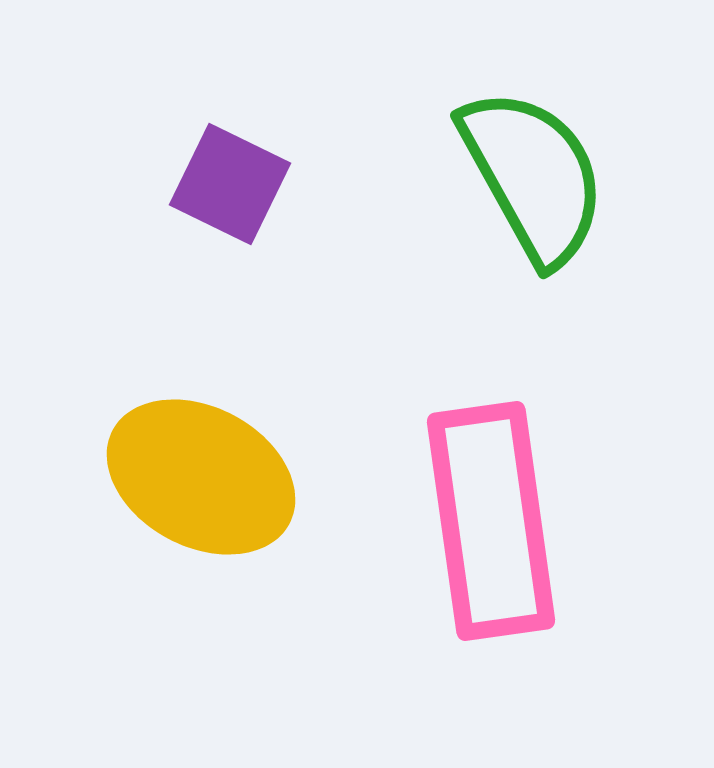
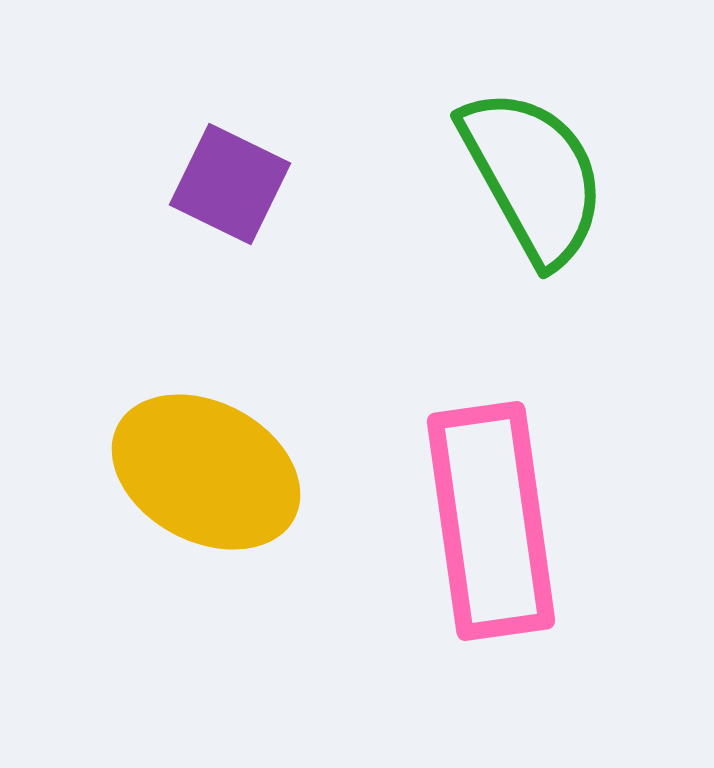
yellow ellipse: moved 5 px right, 5 px up
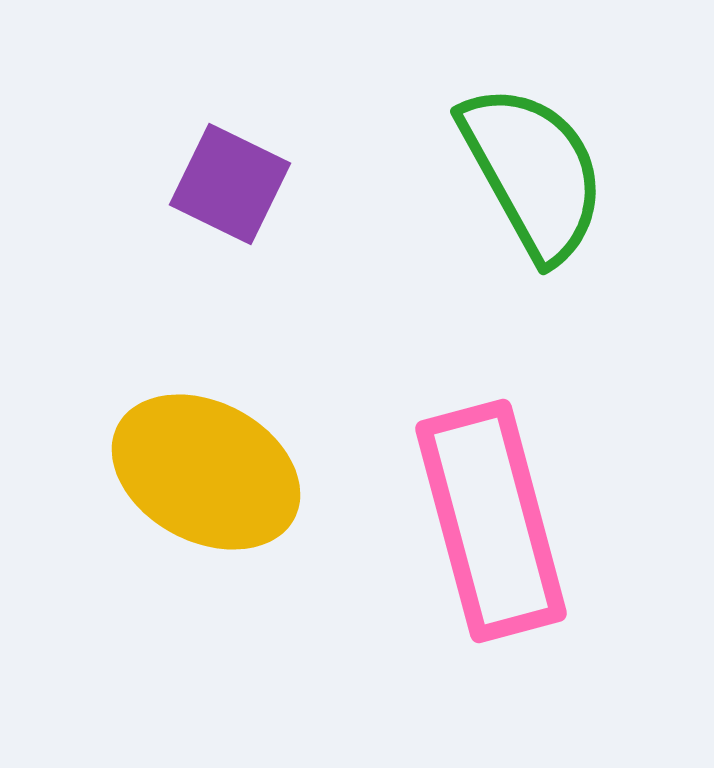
green semicircle: moved 4 px up
pink rectangle: rotated 7 degrees counterclockwise
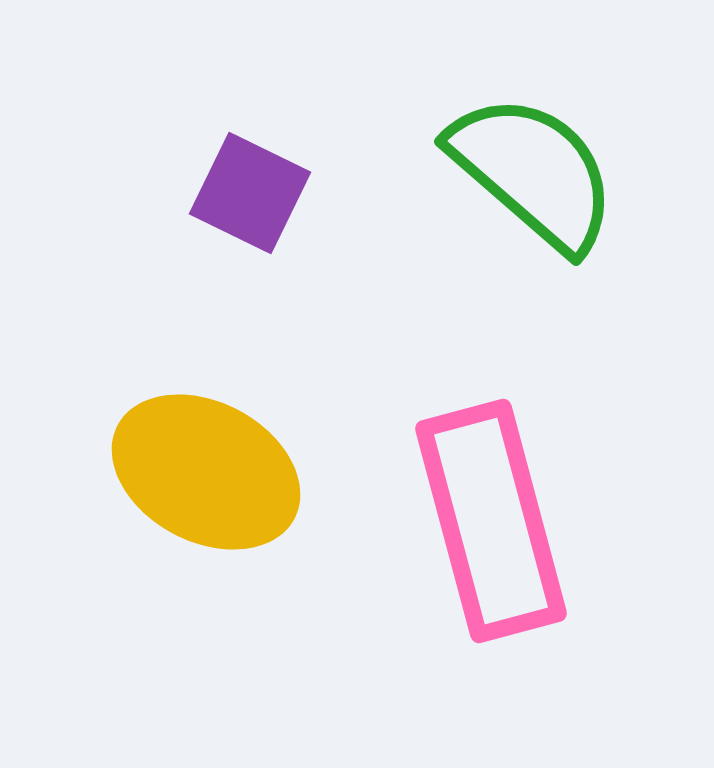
green semicircle: rotated 20 degrees counterclockwise
purple square: moved 20 px right, 9 px down
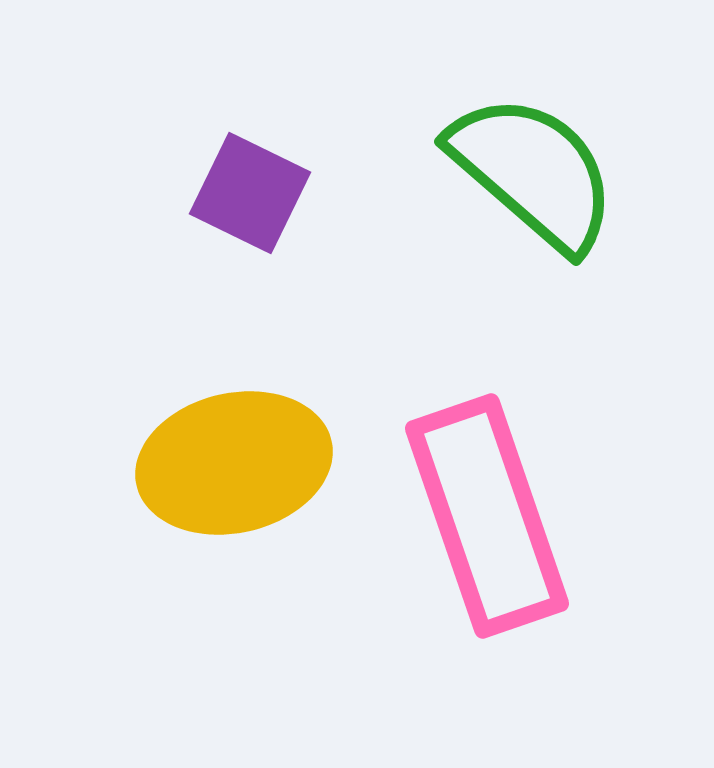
yellow ellipse: moved 28 px right, 9 px up; rotated 41 degrees counterclockwise
pink rectangle: moved 4 px left, 5 px up; rotated 4 degrees counterclockwise
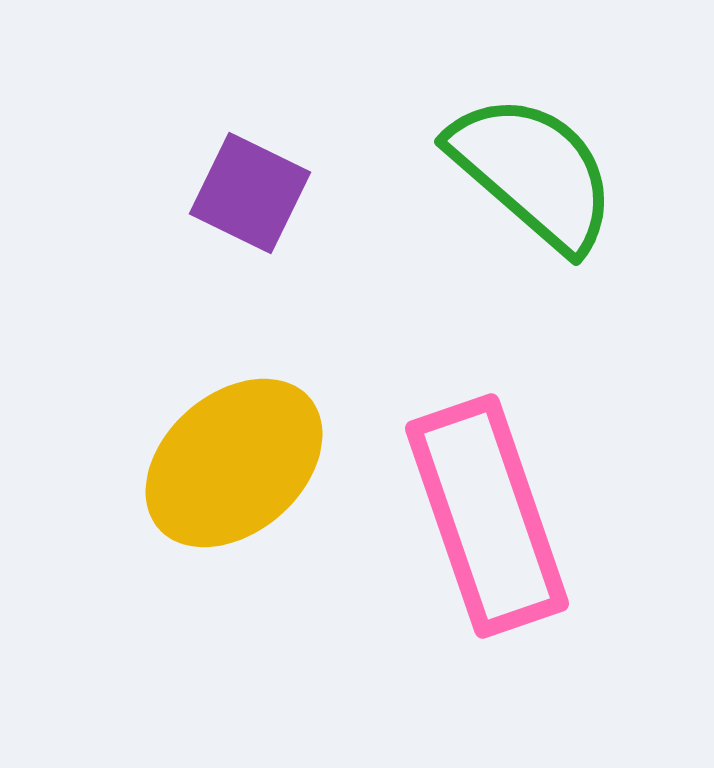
yellow ellipse: rotated 28 degrees counterclockwise
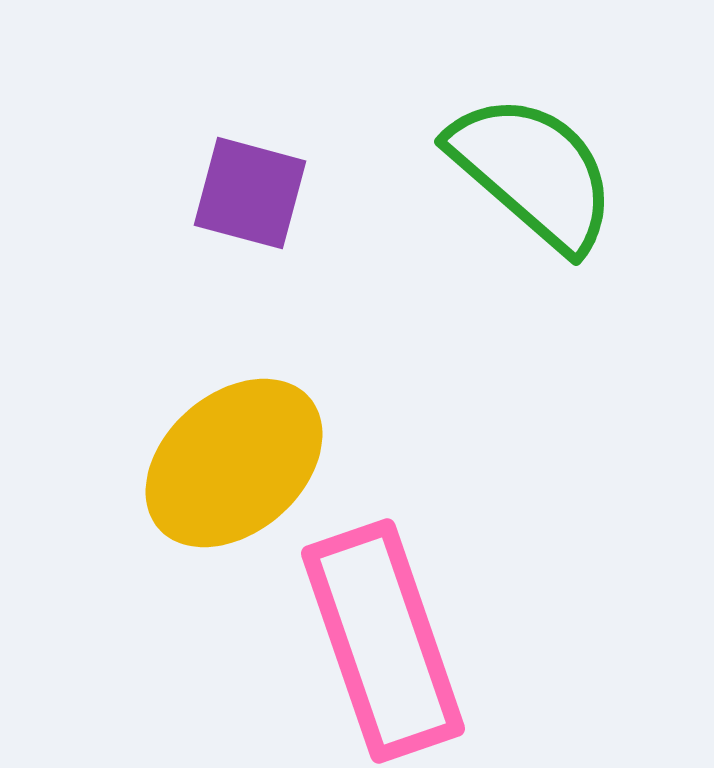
purple square: rotated 11 degrees counterclockwise
pink rectangle: moved 104 px left, 125 px down
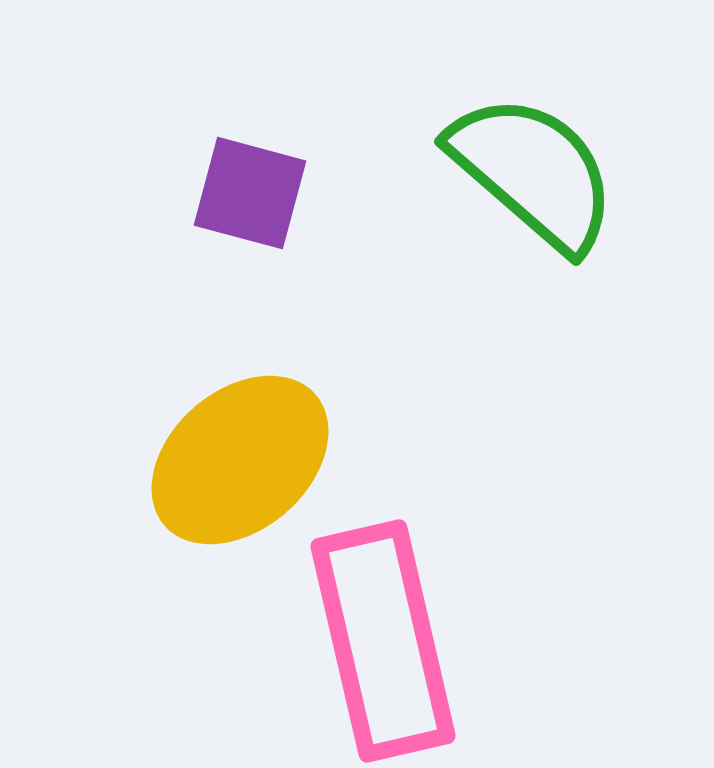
yellow ellipse: moved 6 px right, 3 px up
pink rectangle: rotated 6 degrees clockwise
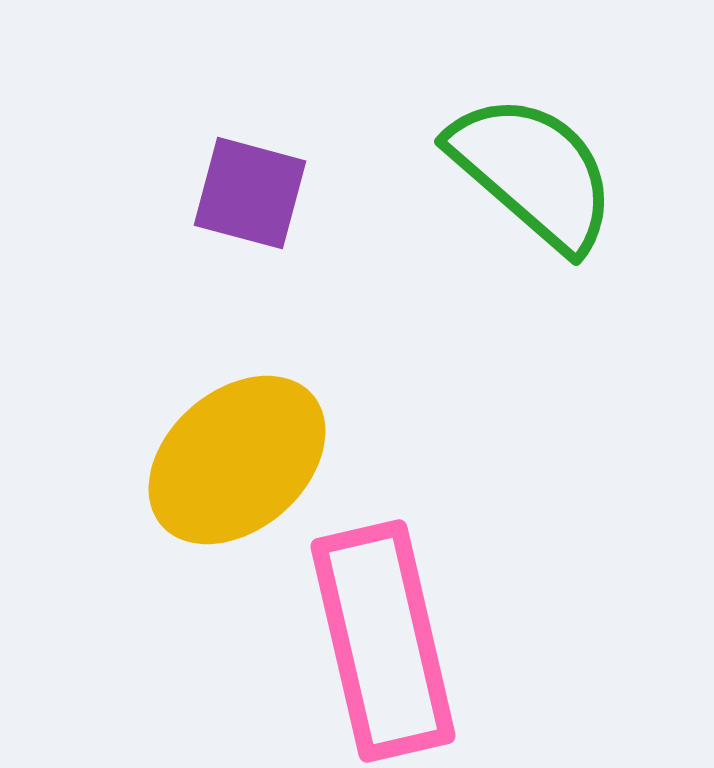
yellow ellipse: moved 3 px left
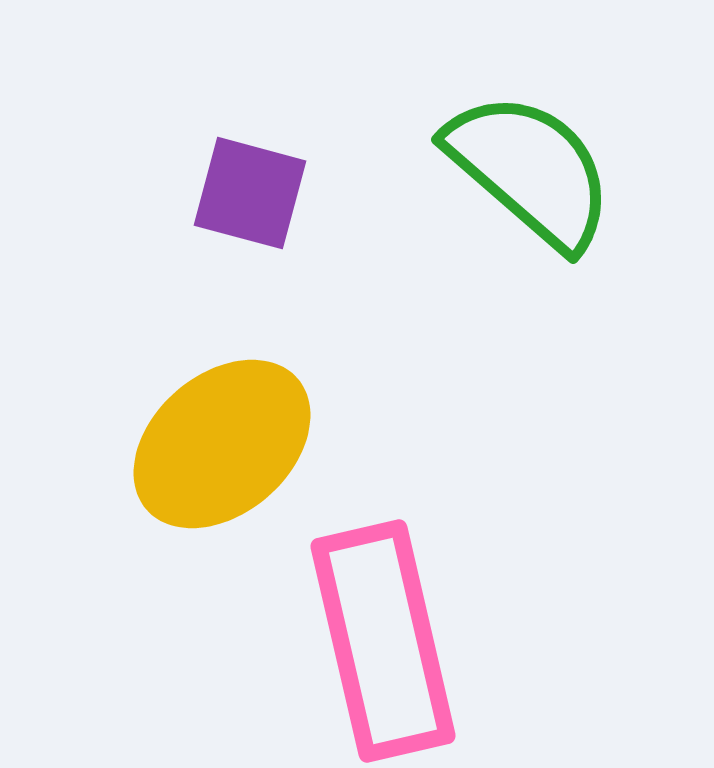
green semicircle: moved 3 px left, 2 px up
yellow ellipse: moved 15 px left, 16 px up
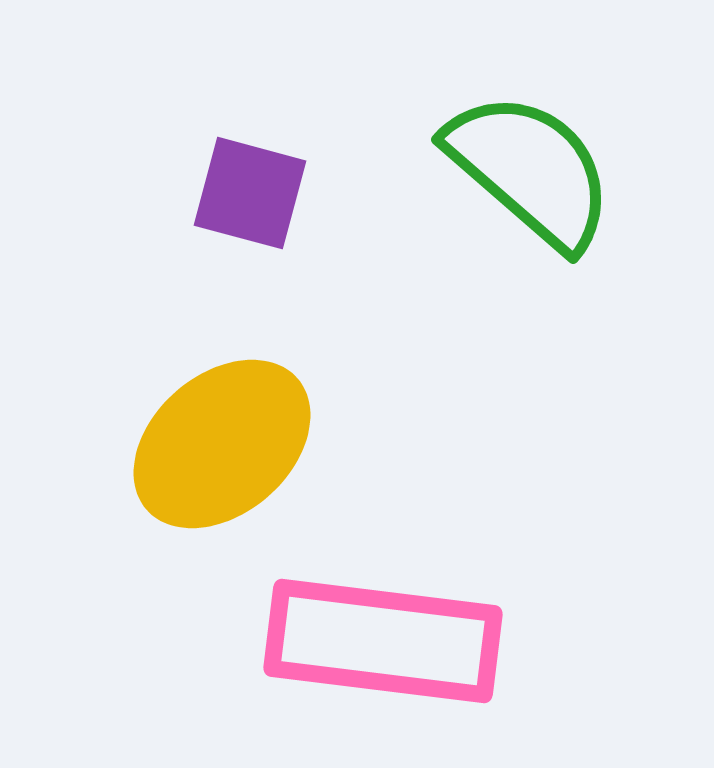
pink rectangle: rotated 70 degrees counterclockwise
